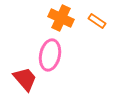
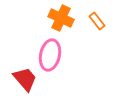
orange rectangle: rotated 18 degrees clockwise
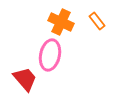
orange cross: moved 4 px down
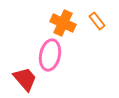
orange cross: moved 2 px right, 1 px down
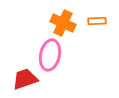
orange rectangle: rotated 54 degrees counterclockwise
red trapezoid: rotated 68 degrees counterclockwise
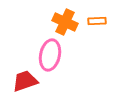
orange cross: moved 2 px right, 1 px up
red trapezoid: moved 2 px down
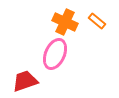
orange rectangle: rotated 42 degrees clockwise
pink ellipse: moved 5 px right, 1 px up; rotated 12 degrees clockwise
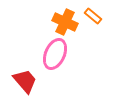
orange rectangle: moved 4 px left, 5 px up
red trapezoid: rotated 68 degrees clockwise
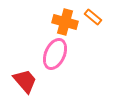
orange rectangle: moved 1 px down
orange cross: rotated 10 degrees counterclockwise
